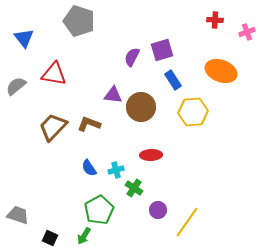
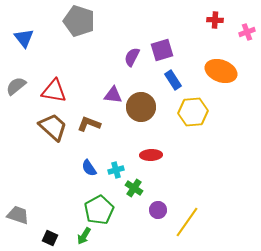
red triangle: moved 17 px down
brown trapezoid: rotated 88 degrees clockwise
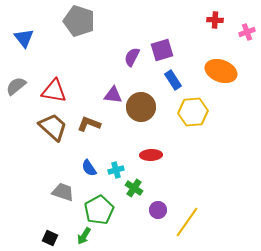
gray trapezoid: moved 45 px right, 23 px up
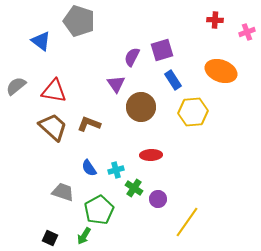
blue triangle: moved 17 px right, 3 px down; rotated 15 degrees counterclockwise
purple triangle: moved 3 px right, 11 px up; rotated 48 degrees clockwise
purple circle: moved 11 px up
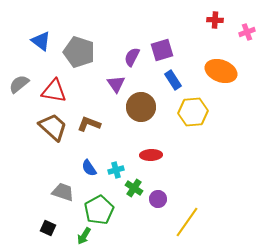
gray pentagon: moved 31 px down
gray semicircle: moved 3 px right, 2 px up
black square: moved 2 px left, 10 px up
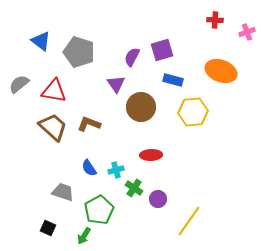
blue rectangle: rotated 42 degrees counterclockwise
yellow line: moved 2 px right, 1 px up
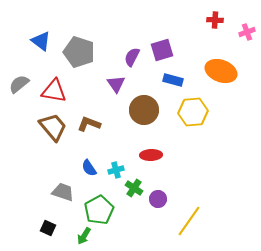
brown circle: moved 3 px right, 3 px down
brown trapezoid: rotated 8 degrees clockwise
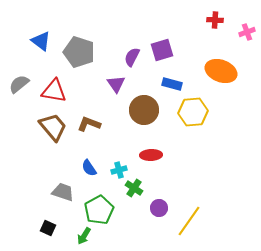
blue rectangle: moved 1 px left, 4 px down
cyan cross: moved 3 px right
purple circle: moved 1 px right, 9 px down
